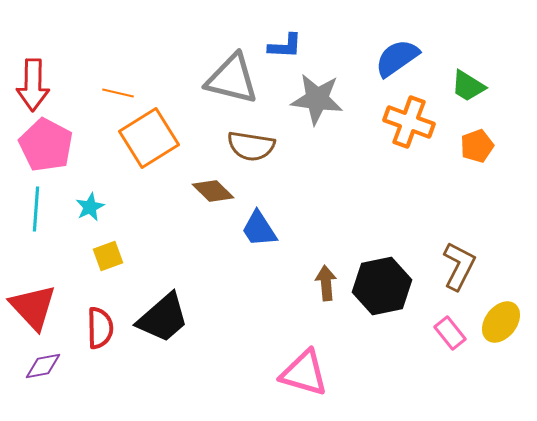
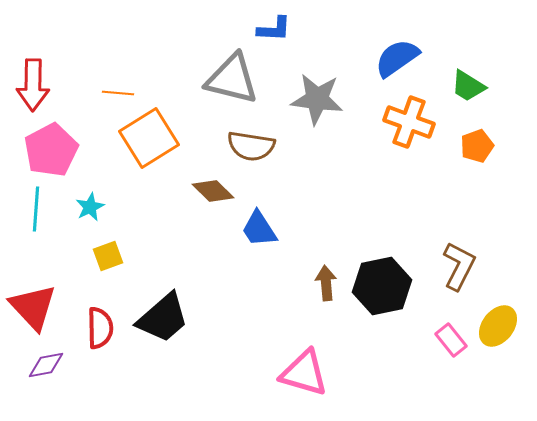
blue L-shape: moved 11 px left, 17 px up
orange line: rotated 8 degrees counterclockwise
pink pentagon: moved 5 px right, 5 px down; rotated 16 degrees clockwise
yellow ellipse: moved 3 px left, 4 px down
pink rectangle: moved 1 px right, 7 px down
purple diamond: moved 3 px right, 1 px up
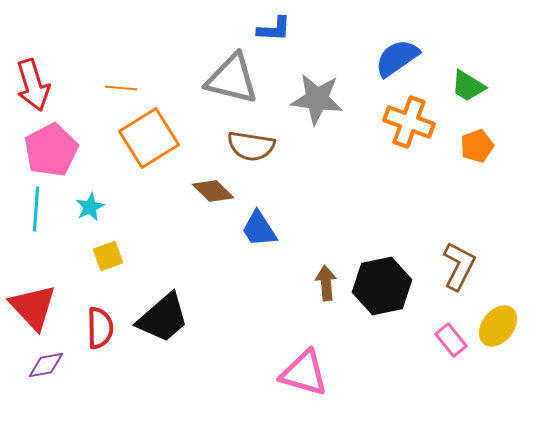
red arrow: rotated 18 degrees counterclockwise
orange line: moved 3 px right, 5 px up
